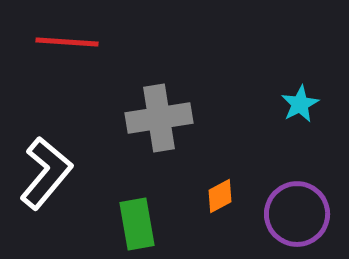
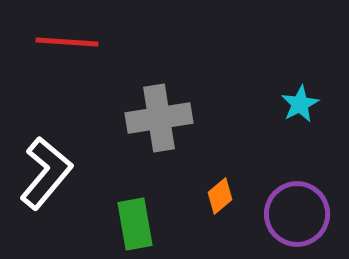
orange diamond: rotated 12 degrees counterclockwise
green rectangle: moved 2 px left
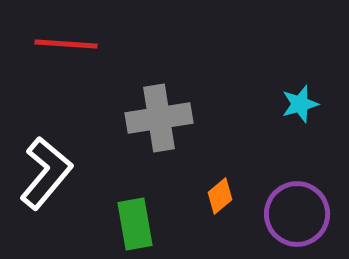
red line: moved 1 px left, 2 px down
cyan star: rotated 12 degrees clockwise
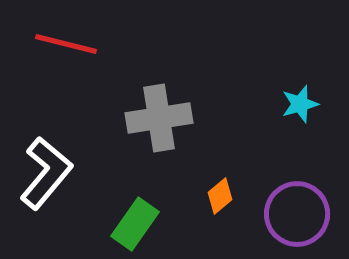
red line: rotated 10 degrees clockwise
green rectangle: rotated 45 degrees clockwise
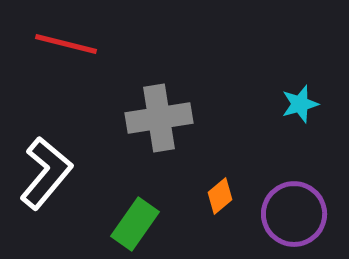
purple circle: moved 3 px left
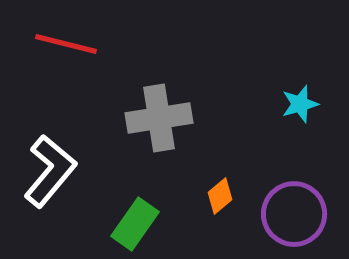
white L-shape: moved 4 px right, 2 px up
